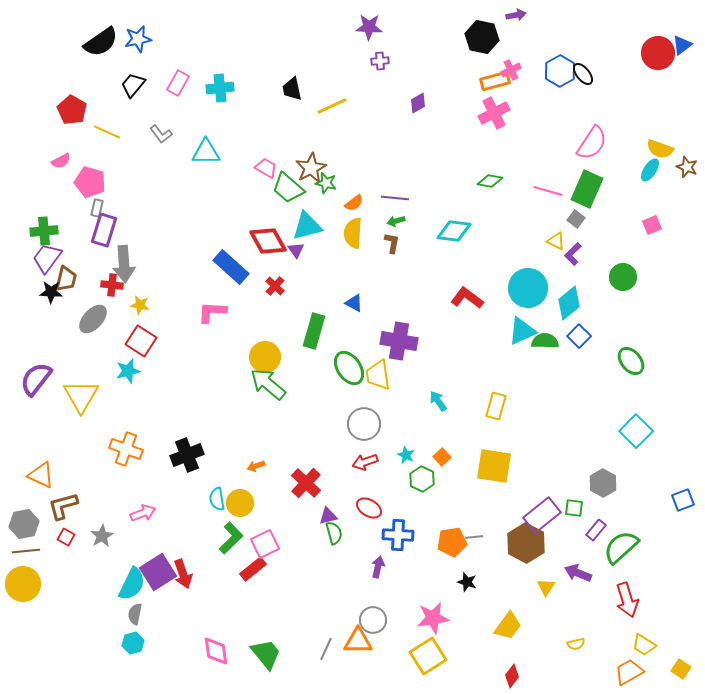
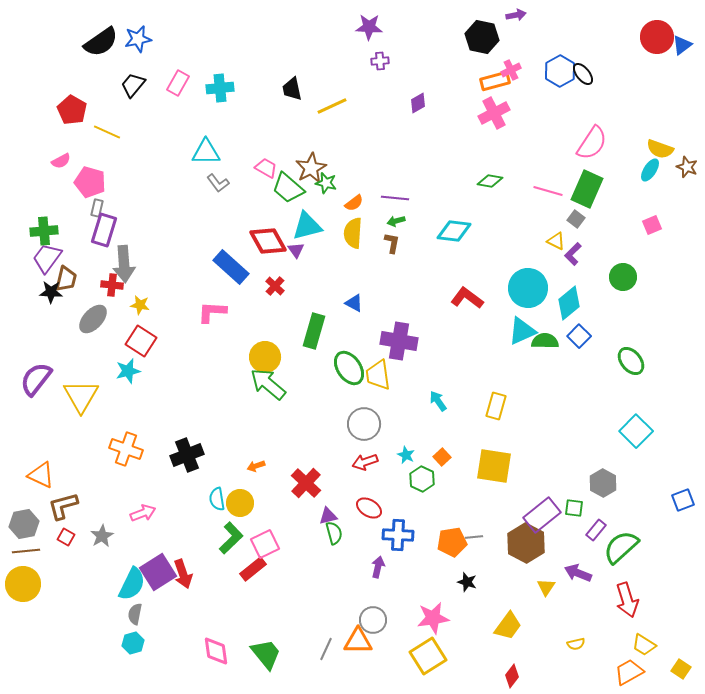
red circle at (658, 53): moved 1 px left, 16 px up
gray L-shape at (161, 134): moved 57 px right, 49 px down
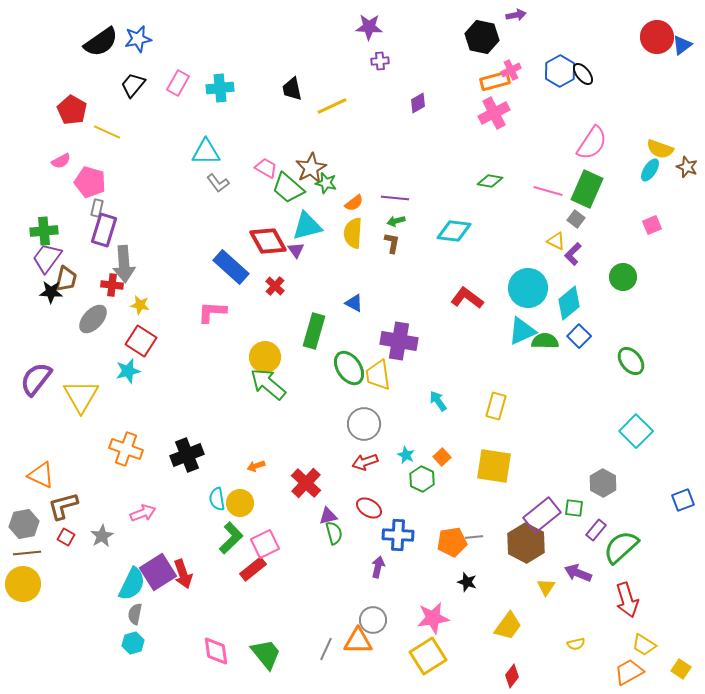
brown line at (26, 551): moved 1 px right, 2 px down
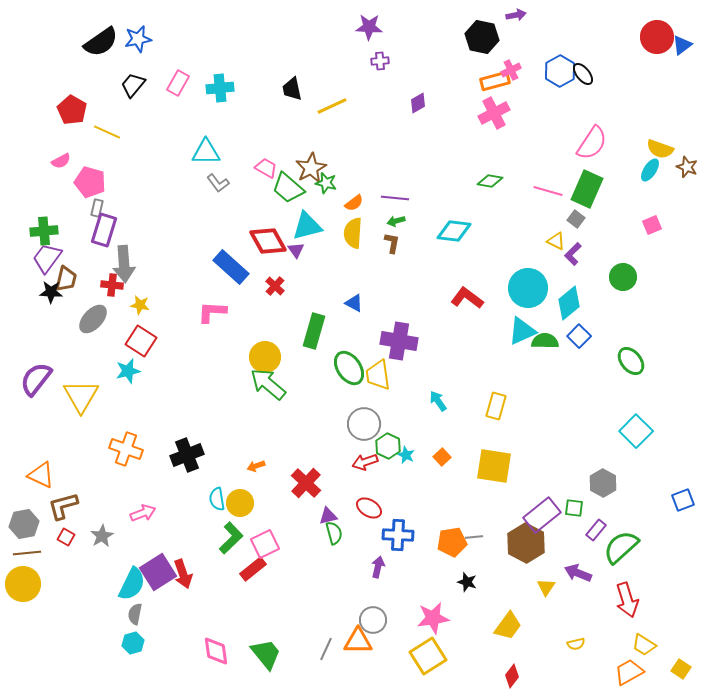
green hexagon at (422, 479): moved 34 px left, 33 px up
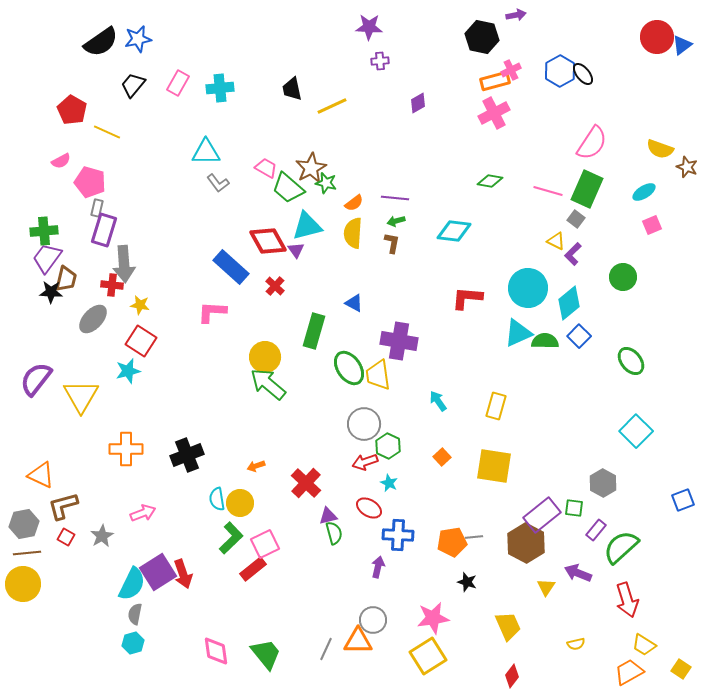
cyan ellipse at (650, 170): moved 6 px left, 22 px down; rotated 25 degrees clockwise
red L-shape at (467, 298): rotated 32 degrees counterclockwise
cyan triangle at (522, 331): moved 4 px left, 2 px down
orange cross at (126, 449): rotated 20 degrees counterclockwise
cyan star at (406, 455): moved 17 px left, 28 px down
yellow trapezoid at (508, 626): rotated 60 degrees counterclockwise
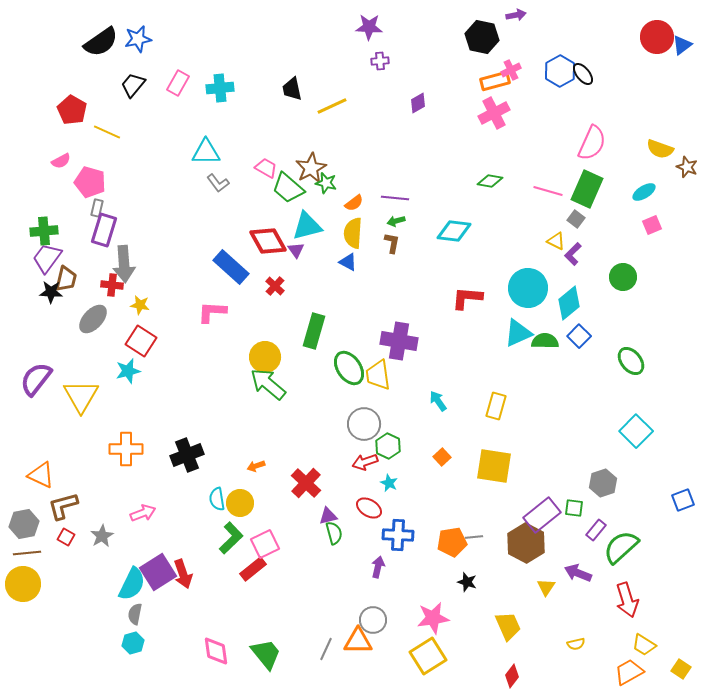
pink semicircle at (592, 143): rotated 9 degrees counterclockwise
blue triangle at (354, 303): moved 6 px left, 41 px up
gray hexagon at (603, 483): rotated 12 degrees clockwise
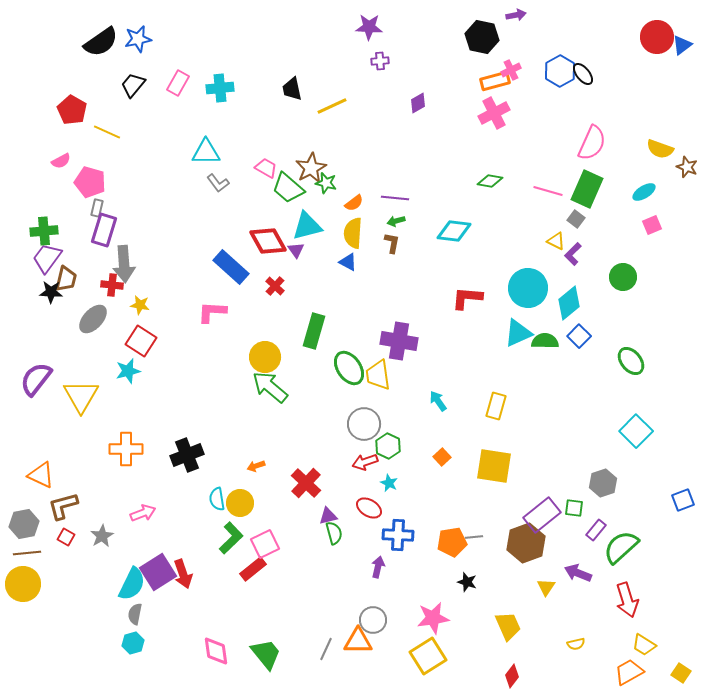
green arrow at (268, 384): moved 2 px right, 3 px down
brown hexagon at (526, 543): rotated 12 degrees clockwise
yellow square at (681, 669): moved 4 px down
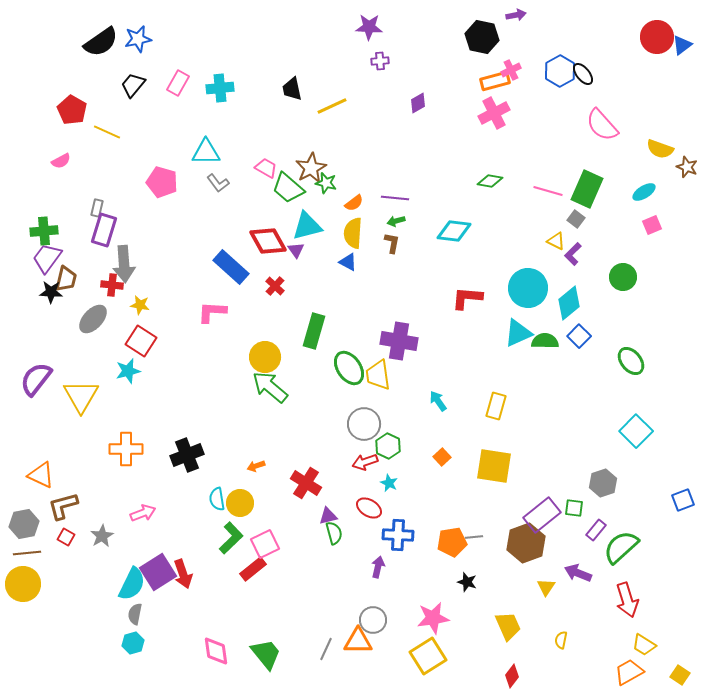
pink semicircle at (592, 143): moved 10 px right, 18 px up; rotated 114 degrees clockwise
pink pentagon at (90, 182): moved 72 px right
red cross at (306, 483): rotated 12 degrees counterclockwise
yellow semicircle at (576, 644): moved 15 px left, 4 px up; rotated 114 degrees clockwise
yellow square at (681, 673): moved 1 px left, 2 px down
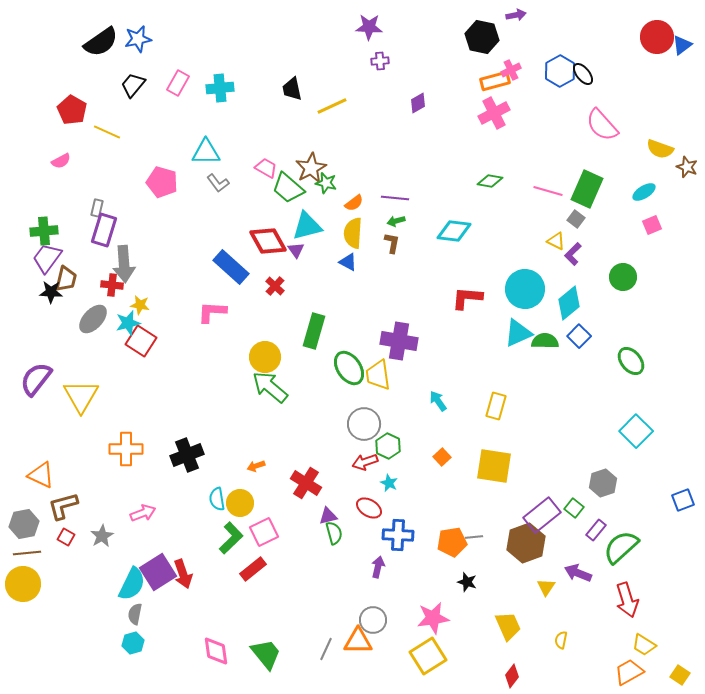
cyan circle at (528, 288): moved 3 px left, 1 px down
cyan star at (128, 371): moved 48 px up
green square at (574, 508): rotated 30 degrees clockwise
pink square at (265, 544): moved 1 px left, 12 px up
